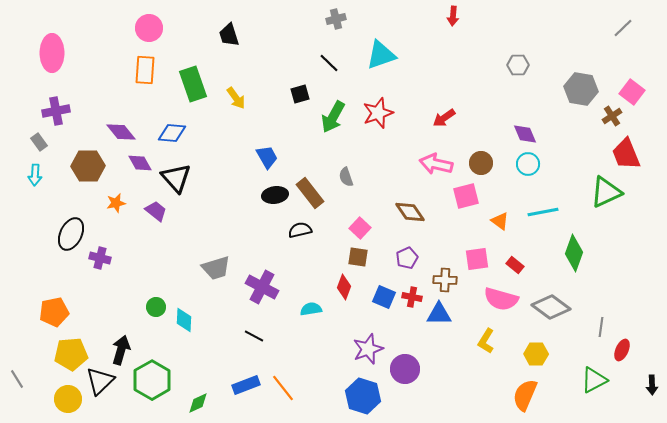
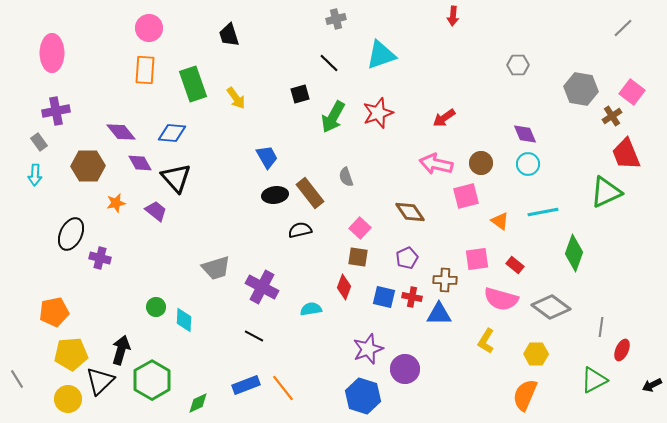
blue square at (384, 297): rotated 10 degrees counterclockwise
black arrow at (652, 385): rotated 66 degrees clockwise
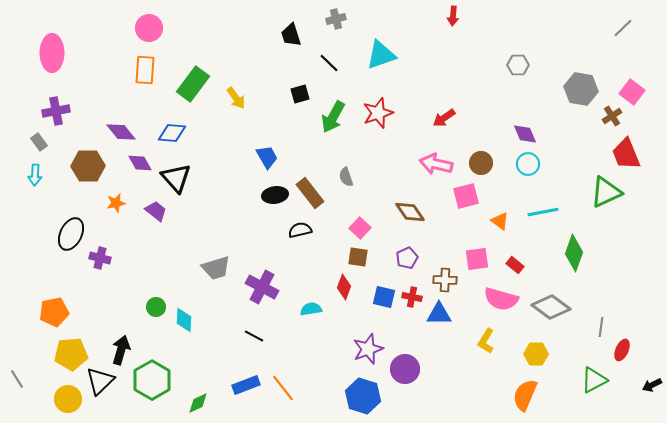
black trapezoid at (229, 35): moved 62 px right
green rectangle at (193, 84): rotated 56 degrees clockwise
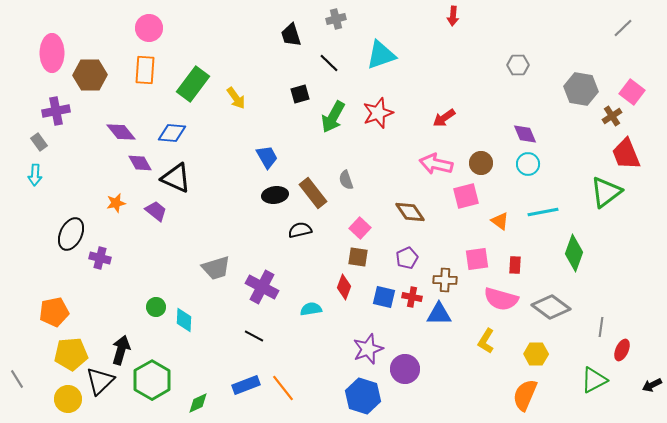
brown hexagon at (88, 166): moved 2 px right, 91 px up
gray semicircle at (346, 177): moved 3 px down
black triangle at (176, 178): rotated 24 degrees counterclockwise
green triangle at (606, 192): rotated 12 degrees counterclockwise
brown rectangle at (310, 193): moved 3 px right
red rectangle at (515, 265): rotated 54 degrees clockwise
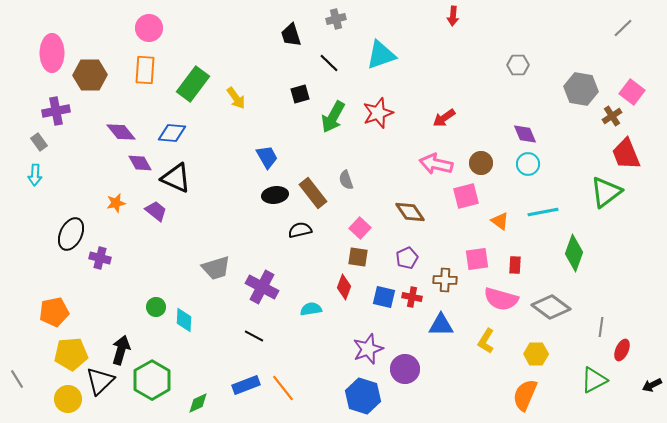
blue triangle at (439, 314): moved 2 px right, 11 px down
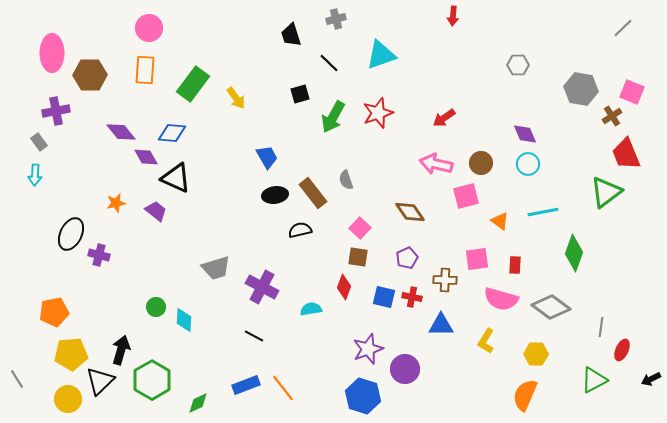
pink square at (632, 92): rotated 15 degrees counterclockwise
purple diamond at (140, 163): moved 6 px right, 6 px up
purple cross at (100, 258): moved 1 px left, 3 px up
black arrow at (652, 385): moved 1 px left, 6 px up
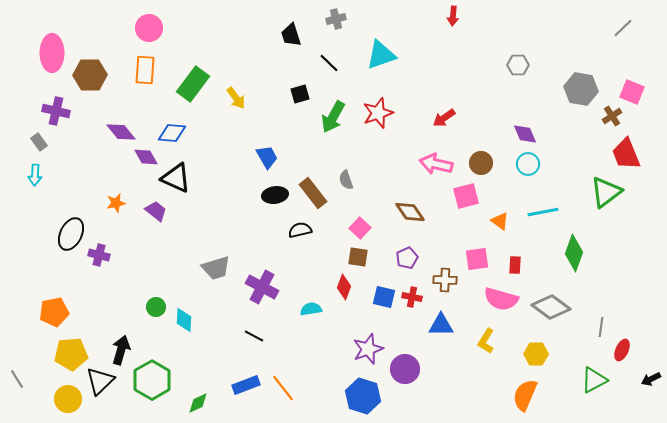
purple cross at (56, 111): rotated 24 degrees clockwise
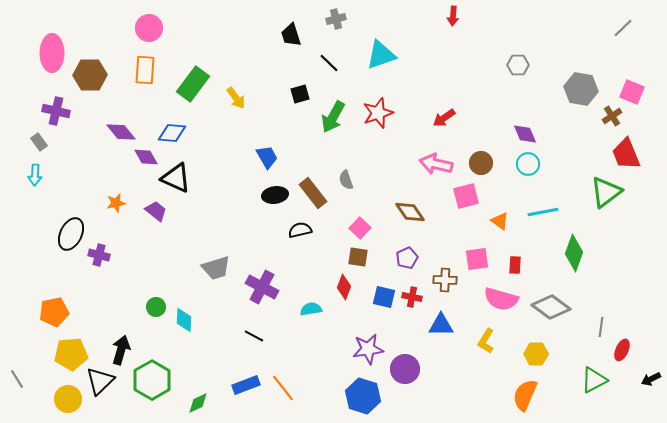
purple star at (368, 349): rotated 12 degrees clockwise
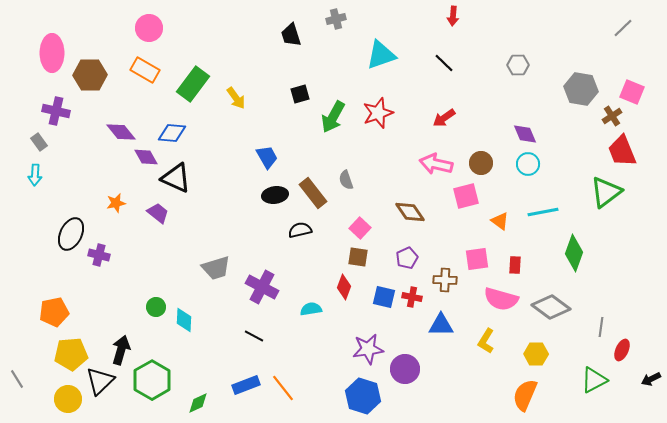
black line at (329, 63): moved 115 px right
orange rectangle at (145, 70): rotated 64 degrees counterclockwise
red trapezoid at (626, 154): moved 4 px left, 3 px up
purple trapezoid at (156, 211): moved 2 px right, 2 px down
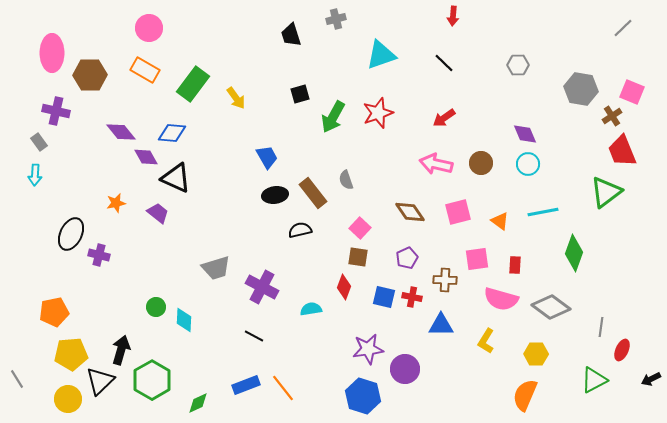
pink square at (466, 196): moved 8 px left, 16 px down
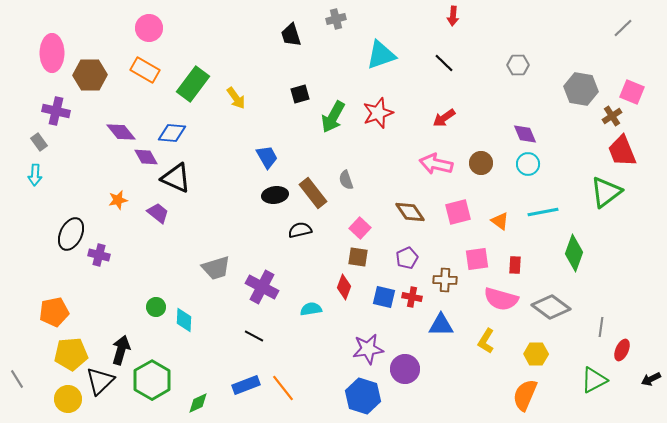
orange star at (116, 203): moved 2 px right, 3 px up
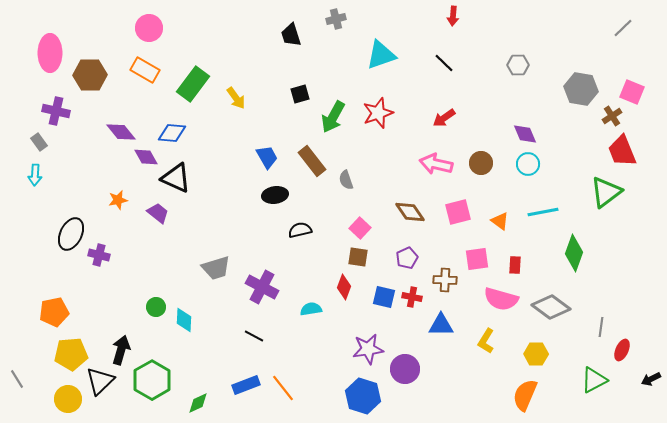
pink ellipse at (52, 53): moved 2 px left
brown rectangle at (313, 193): moved 1 px left, 32 px up
